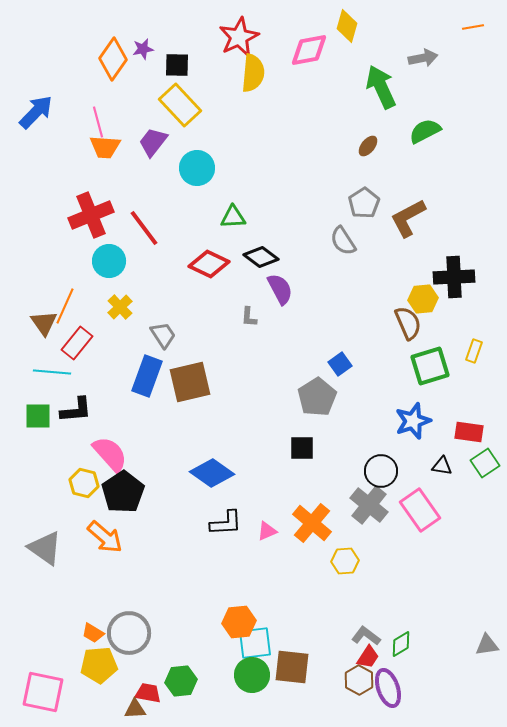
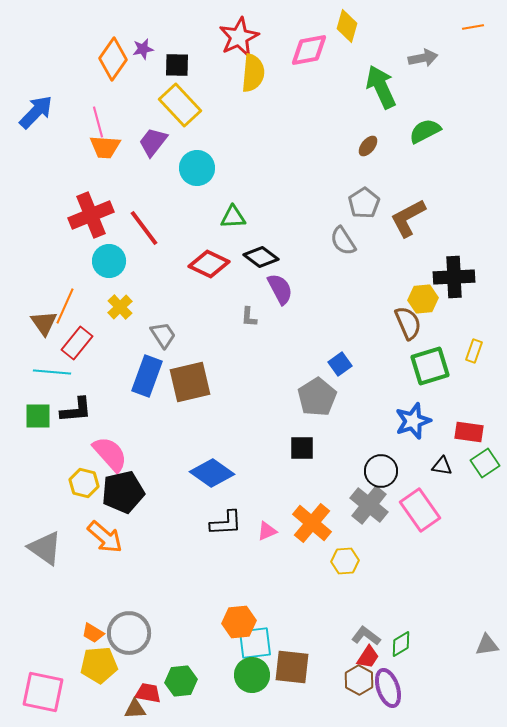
black pentagon at (123, 492): rotated 21 degrees clockwise
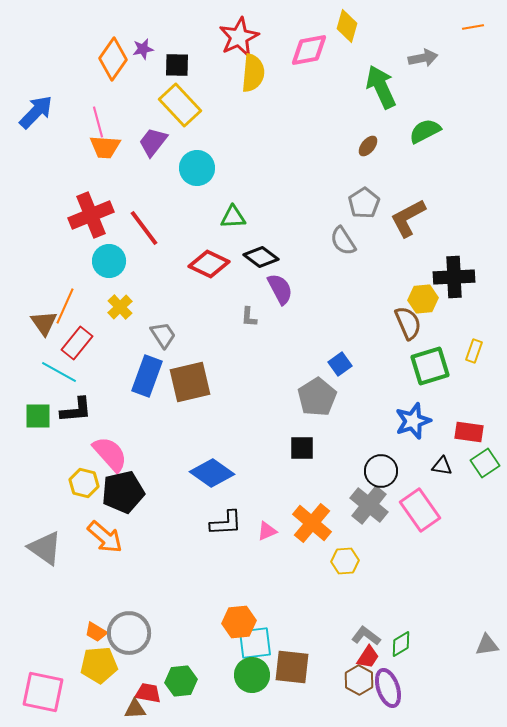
cyan line at (52, 372): moved 7 px right; rotated 24 degrees clockwise
orange trapezoid at (93, 633): moved 3 px right, 1 px up
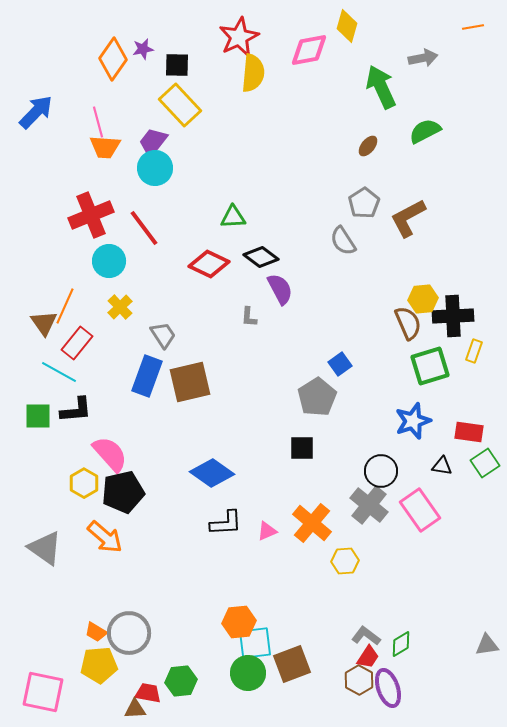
cyan circle at (197, 168): moved 42 px left
black cross at (454, 277): moved 1 px left, 39 px down
yellow hexagon at (84, 483): rotated 16 degrees clockwise
brown square at (292, 667): moved 3 px up; rotated 27 degrees counterclockwise
green circle at (252, 675): moved 4 px left, 2 px up
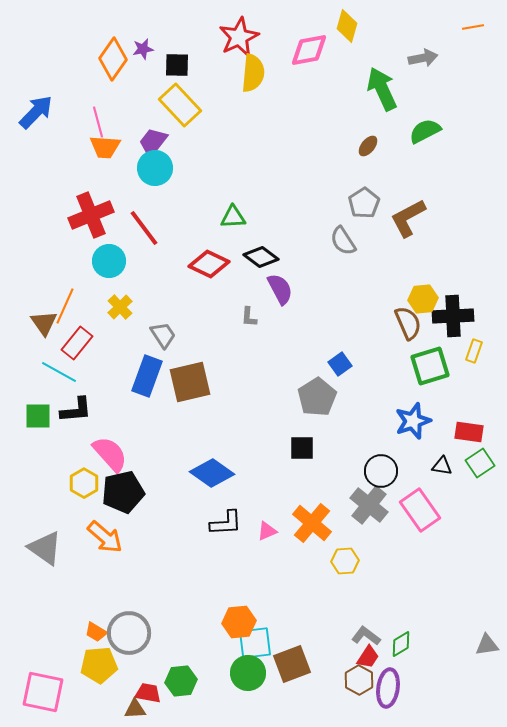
green arrow at (381, 87): moved 1 px right, 2 px down
green square at (485, 463): moved 5 px left
purple ellipse at (388, 688): rotated 27 degrees clockwise
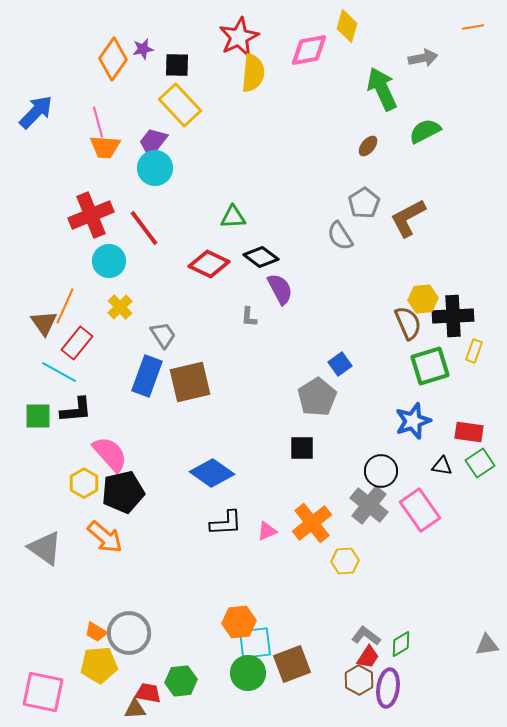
gray semicircle at (343, 241): moved 3 px left, 5 px up
orange cross at (312, 523): rotated 12 degrees clockwise
